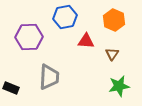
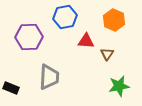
brown triangle: moved 5 px left
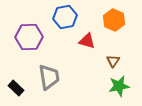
red triangle: moved 1 px right; rotated 12 degrees clockwise
brown triangle: moved 6 px right, 7 px down
gray trapezoid: rotated 12 degrees counterclockwise
black rectangle: moved 5 px right; rotated 21 degrees clockwise
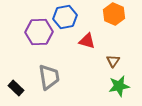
orange hexagon: moved 6 px up
purple hexagon: moved 10 px right, 5 px up
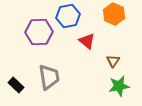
blue hexagon: moved 3 px right, 1 px up
red triangle: rotated 24 degrees clockwise
black rectangle: moved 3 px up
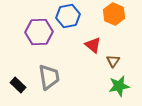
red triangle: moved 6 px right, 4 px down
black rectangle: moved 2 px right
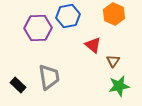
purple hexagon: moved 1 px left, 4 px up
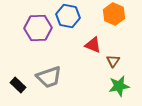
blue hexagon: rotated 20 degrees clockwise
red triangle: rotated 18 degrees counterclockwise
gray trapezoid: rotated 80 degrees clockwise
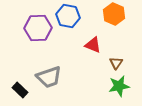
brown triangle: moved 3 px right, 2 px down
black rectangle: moved 2 px right, 5 px down
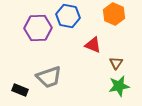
black rectangle: rotated 21 degrees counterclockwise
